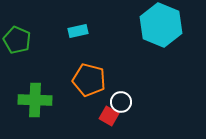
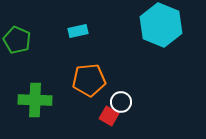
orange pentagon: rotated 20 degrees counterclockwise
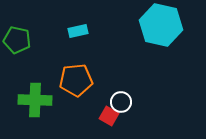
cyan hexagon: rotated 9 degrees counterclockwise
green pentagon: rotated 12 degrees counterclockwise
orange pentagon: moved 13 px left
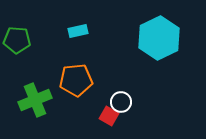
cyan hexagon: moved 2 px left, 13 px down; rotated 21 degrees clockwise
green pentagon: rotated 8 degrees counterclockwise
green cross: rotated 24 degrees counterclockwise
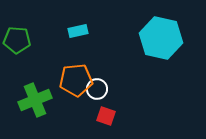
cyan hexagon: moved 2 px right; rotated 21 degrees counterclockwise
white circle: moved 24 px left, 13 px up
red square: moved 3 px left; rotated 12 degrees counterclockwise
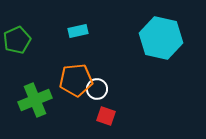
green pentagon: rotated 28 degrees counterclockwise
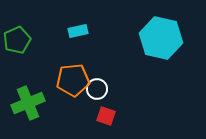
orange pentagon: moved 3 px left
green cross: moved 7 px left, 3 px down
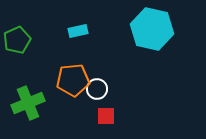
cyan hexagon: moved 9 px left, 9 px up
red square: rotated 18 degrees counterclockwise
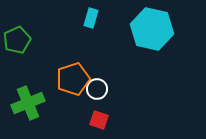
cyan rectangle: moved 13 px right, 13 px up; rotated 60 degrees counterclockwise
orange pentagon: moved 1 px up; rotated 12 degrees counterclockwise
red square: moved 7 px left, 4 px down; rotated 18 degrees clockwise
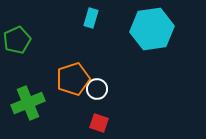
cyan hexagon: rotated 21 degrees counterclockwise
red square: moved 3 px down
